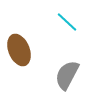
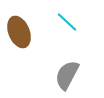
brown ellipse: moved 18 px up
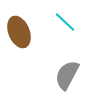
cyan line: moved 2 px left
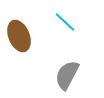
brown ellipse: moved 4 px down
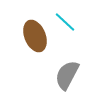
brown ellipse: moved 16 px right
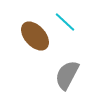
brown ellipse: rotated 20 degrees counterclockwise
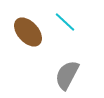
brown ellipse: moved 7 px left, 4 px up
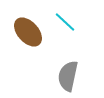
gray semicircle: moved 1 px right, 1 px down; rotated 16 degrees counterclockwise
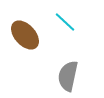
brown ellipse: moved 3 px left, 3 px down
